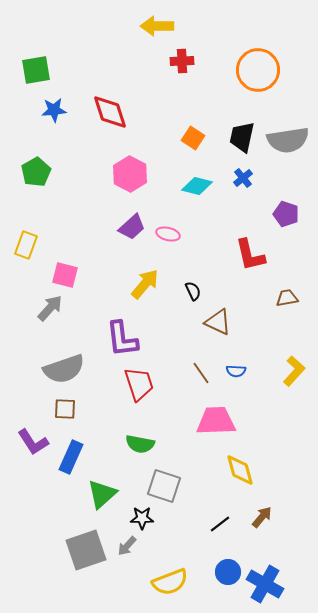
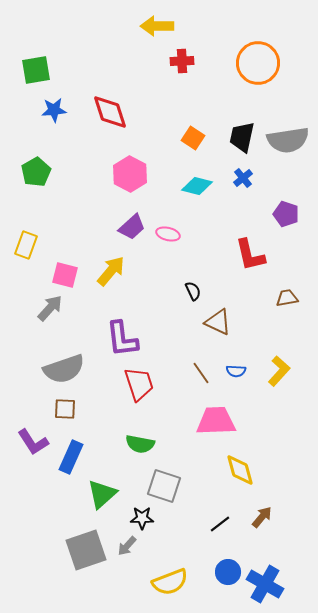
orange circle at (258, 70): moved 7 px up
yellow arrow at (145, 284): moved 34 px left, 13 px up
yellow L-shape at (294, 371): moved 15 px left
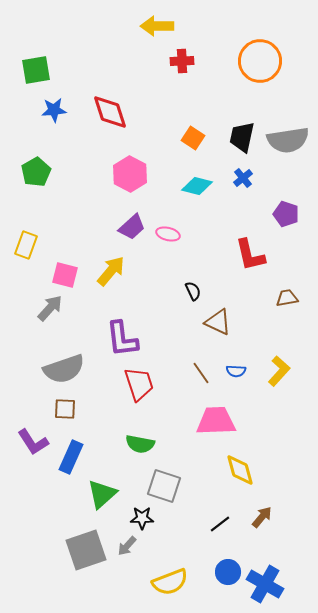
orange circle at (258, 63): moved 2 px right, 2 px up
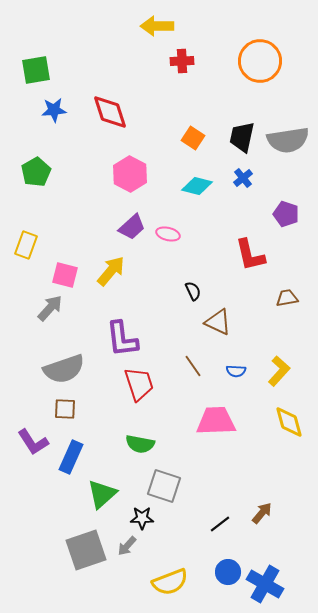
brown line at (201, 373): moved 8 px left, 7 px up
yellow diamond at (240, 470): moved 49 px right, 48 px up
brown arrow at (262, 517): moved 4 px up
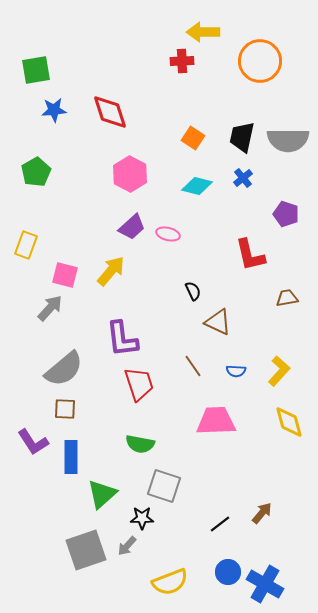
yellow arrow at (157, 26): moved 46 px right, 6 px down
gray semicircle at (288, 140): rotated 9 degrees clockwise
gray semicircle at (64, 369): rotated 21 degrees counterclockwise
blue rectangle at (71, 457): rotated 24 degrees counterclockwise
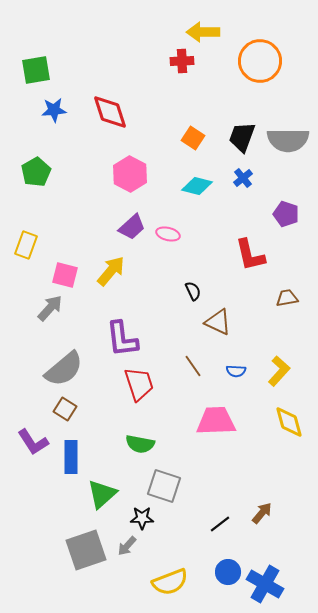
black trapezoid at (242, 137): rotated 8 degrees clockwise
brown square at (65, 409): rotated 30 degrees clockwise
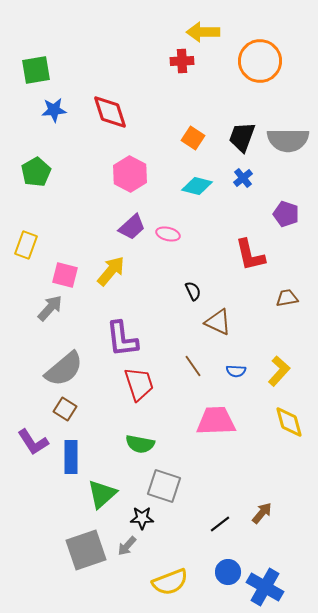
blue cross at (265, 584): moved 3 px down
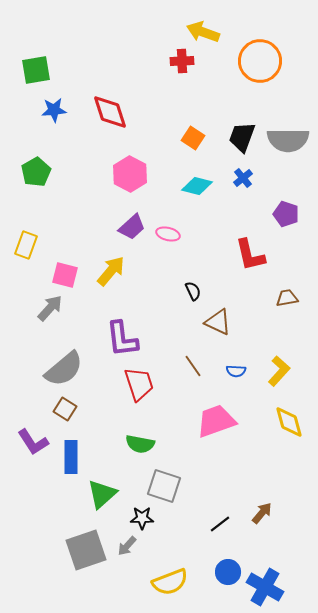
yellow arrow at (203, 32): rotated 20 degrees clockwise
pink trapezoid at (216, 421): rotated 18 degrees counterclockwise
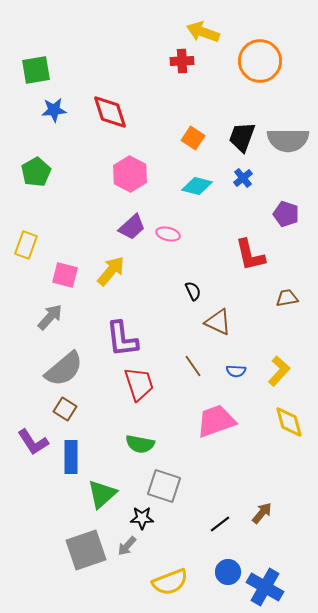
gray arrow at (50, 308): moved 9 px down
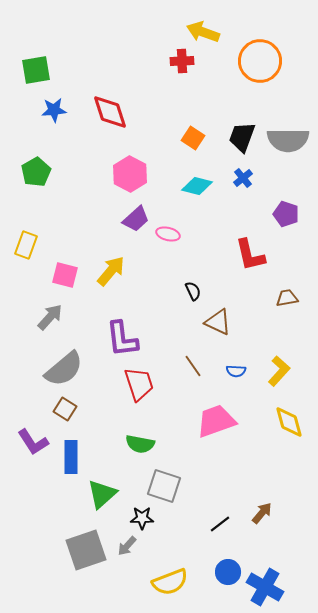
purple trapezoid at (132, 227): moved 4 px right, 8 px up
